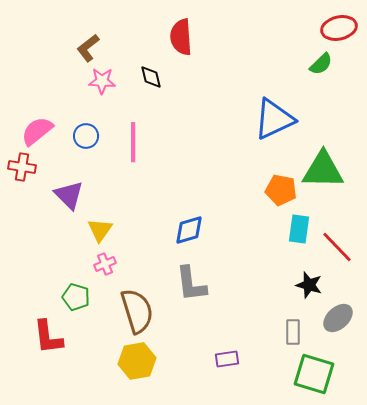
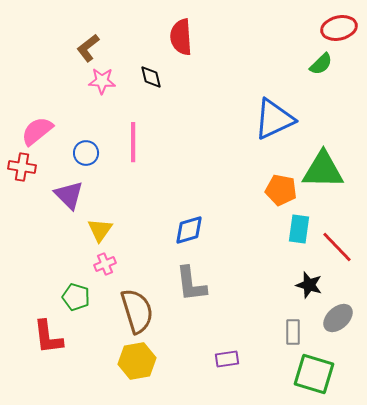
blue circle: moved 17 px down
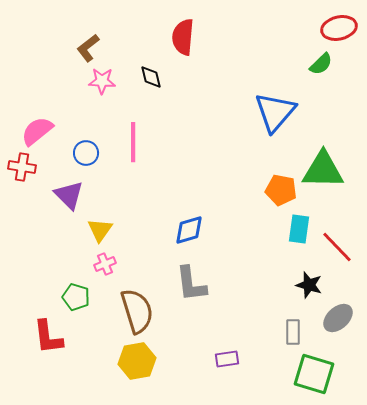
red semicircle: moved 2 px right; rotated 9 degrees clockwise
blue triangle: moved 1 px right, 7 px up; rotated 24 degrees counterclockwise
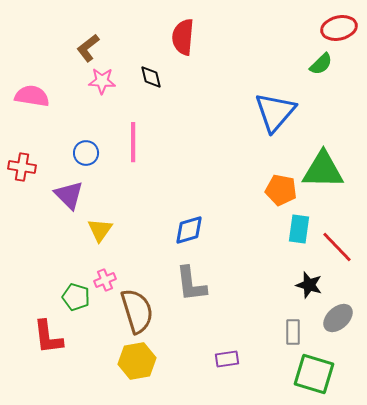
pink semicircle: moved 5 px left, 35 px up; rotated 48 degrees clockwise
pink cross: moved 16 px down
